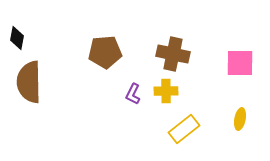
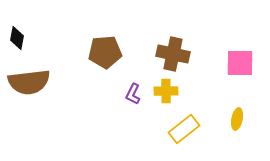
brown semicircle: rotated 96 degrees counterclockwise
yellow ellipse: moved 3 px left
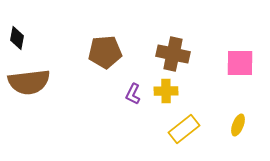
yellow ellipse: moved 1 px right, 6 px down; rotated 10 degrees clockwise
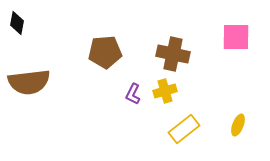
black diamond: moved 15 px up
pink square: moved 4 px left, 26 px up
yellow cross: moved 1 px left; rotated 15 degrees counterclockwise
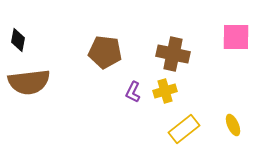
black diamond: moved 1 px right, 17 px down
brown pentagon: rotated 12 degrees clockwise
purple L-shape: moved 2 px up
yellow ellipse: moved 5 px left; rotated 45 degrees counterclockwise
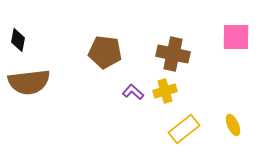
purple L-shape: rotated 105 degrees clockwise
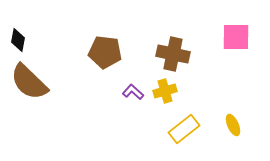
brown semicircle: rotated 51 degrees clockwise
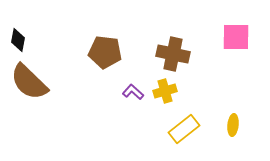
yellow ellipse: rotated 30 degrees clockwise
